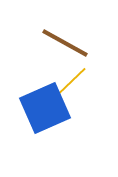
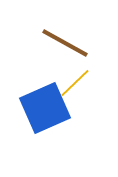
yellow line: moved 3 px right, 2 px down
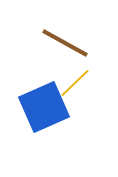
blue square: moved 1 px left, 1 px up
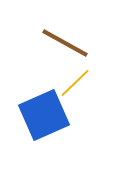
blue square: moved 8 px down
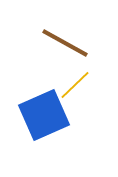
yellow line: moved 2 px down
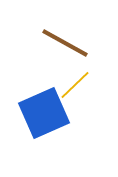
blue square: moved 2 px up
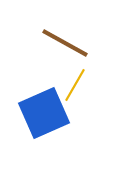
yellow line: rotated 16 degrees counterclockwise
